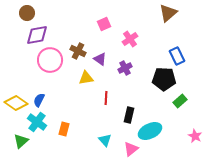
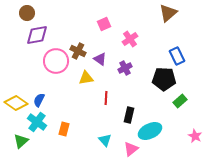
pink circle: moved 6 px right, 1 px down
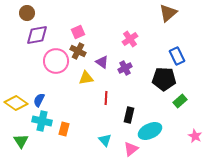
pink square: moved 26 px left, 8 px down
purple triangle: moved 2 px right, 3 px down
cyan cross: moved 5 px right, 1 px up; rotated 24 degrees counterclockwise
green triangle: rotated 21 degrees counterclockwise
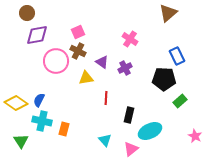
pink cross: rotated 21 degrees counterclockwise
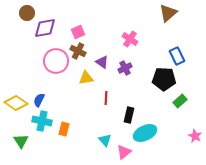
purple diamond: moved 8 px right, 7 px up
cyan ellipse: moved 5 px left, 2 px down
pink triangle: moved 7 px left, 3 px down
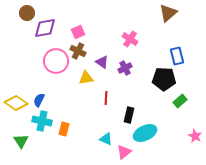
blue rectangle: rotated 12 degrees clockwise
cyan triangle: moved 1 px right, 1 px up; rotated 24 degrees counterclockwise
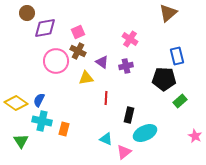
purple cross: moved 1 px right, 2 px up; rotated 16 degrees clockwise
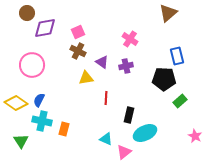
pink circle: moved 24 px left, 4 px down
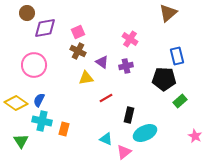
pink circle: moved 2 px right
red line: rotated 56 degrees clockwise
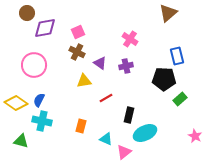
brown cross: moved 1 px left, 1 px down
purple triangle: moved 2 px left, 1 px down
yellow triangle: moved 2 px left, 3 px down
green rectangle: moved 2 px up
orange rectangle: moved 17 px right, 3 px up
green triangle: rotated 42 degrees counterclockwise
